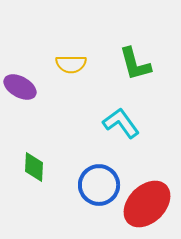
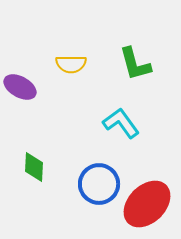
blue circle: moved 1 px up
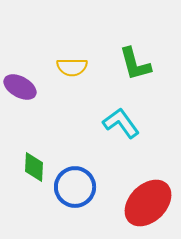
yellow semicircle: moved 1 px right, 3 px down
blue circle: moved 24 px left, 3 px down
red ellipse: moved 1 px right, 1 px up
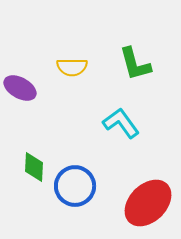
purple ellipse: moved 1 px down
blue circle: moved 1 px up
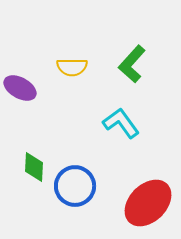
green L-shape: moved 3 px left; rotated 57 degrees clockwise
